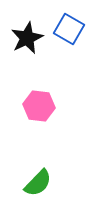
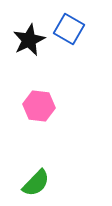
black star: moved 2 px right, 2 px down
green semicircle: moved 2 px left
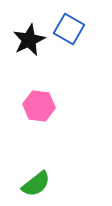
green semicircle: moved 1 px down; rotated 8 degrees clockwise
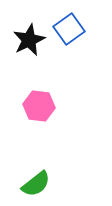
blue square: rotated 24 degrees clockwise
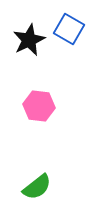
blue square: rotated 24 degrees counterclockwise
green semicircle: moved 1 px right, 3 px down
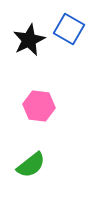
green semicircle: moved 6 px left, 22 px up
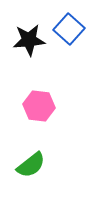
blue square: rotated 12 degrees clockwise
black star: rotated 20 degrees clockwise
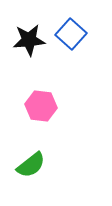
blue square: moved 2 px right, 5 px down
pink hexagon: moved 2 px right
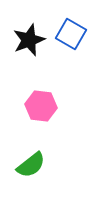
blue square: rotated 12 degrees counterclockwise
black star: rotated 16 degrees counterclockwise
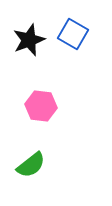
blue square: moved 2 px right
